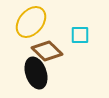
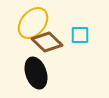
yellow ellipse: moved 2 px right, 1 px down
brown diamond: moved 9 px up
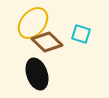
cyan square: moved 1 px right, 1 px up; rotated 18 degrees clockwise
black ellipse: moved 1 px right, 1 px down
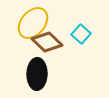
cyan square: rotated 24 degrees clockwise
black ellipse: rotated 20 degrees clockwise
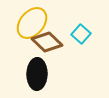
yellow ellipse: moved 1 px left
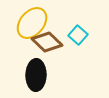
cyan square: moved 3 px left, 1 px down
black ellipse: moved 1 px left, 1 px down
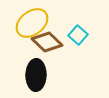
yellow ellipse: rotated 12 degrees clockwise
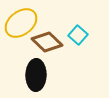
yellow ellipse: moved 11 px left
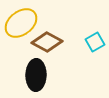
cyan square: moved 17 px right, 7 px down; rotated 18 degrees clockwise
brown diamond: rotated 16 degrees counterclockwise
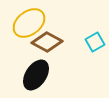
yellow ellipse: moved 8 px right
black ellipse: rotated 32 degrees clockwise
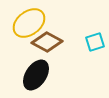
cyan square: rotated 12 degrees clockwise
